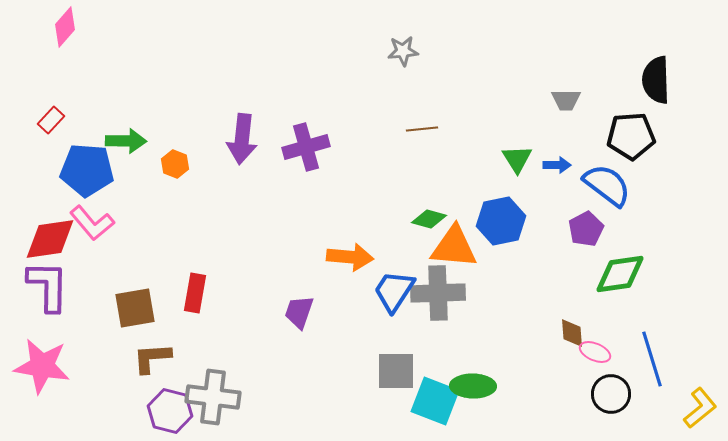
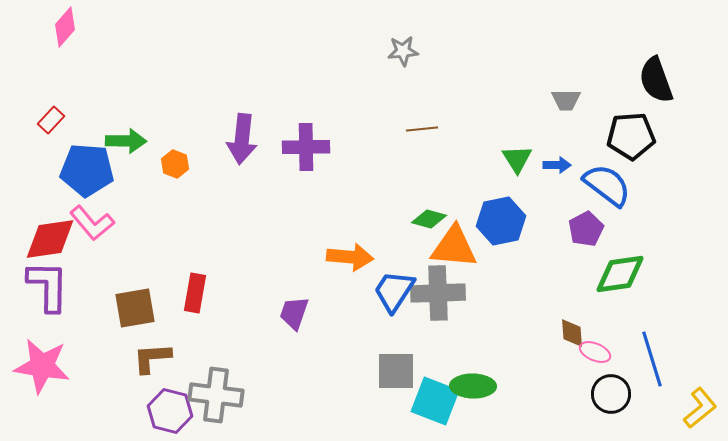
black semicircle at (656, 80): rotated 18 degrees counterclockwise
purple cross at (306, 147): rotated 15 degrees clockwise
purple trapezoid at (299, 312): moved 5 px left, 1 px down
gray cross at (213, 397): moved 3 px right, 2 px up
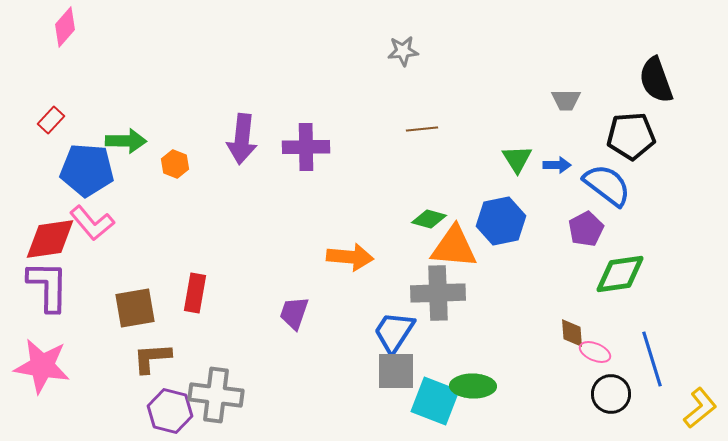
blue trapezoid at (394, 291): moved 41 px down
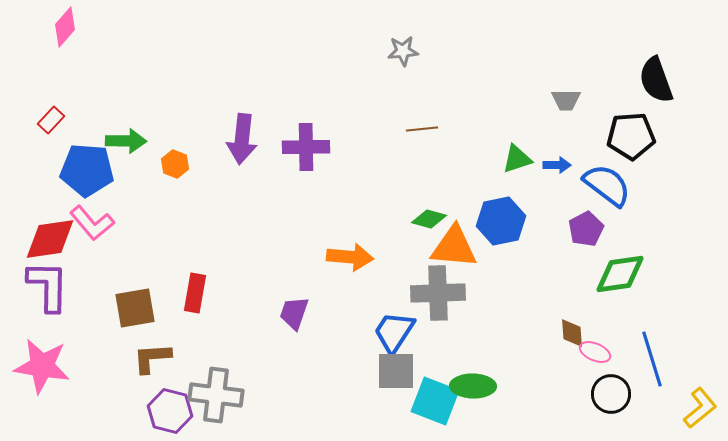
green triangle at (517, 159): rotated 44 degrees clockwise
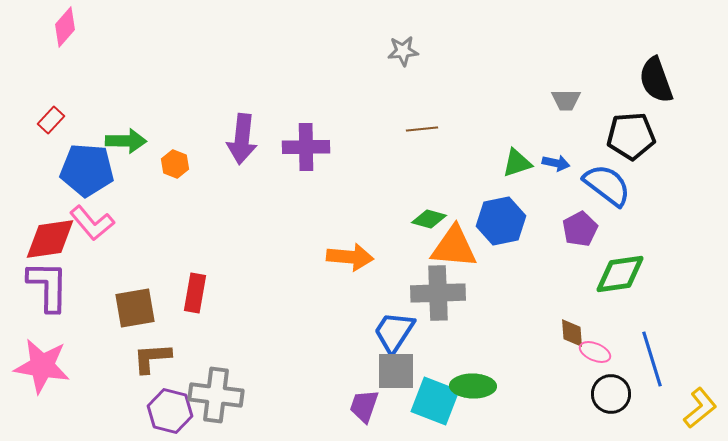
green triangle at (517, 159): moved 4 px down
blue arrow at (557, 165): moved 1 px left, 2 px up; rotated 12 degrees clockwise
purple pentagon at (586, 229): moved 6 px left
purple trapezoid at (294, 313): moved 70 px right, 93 px down
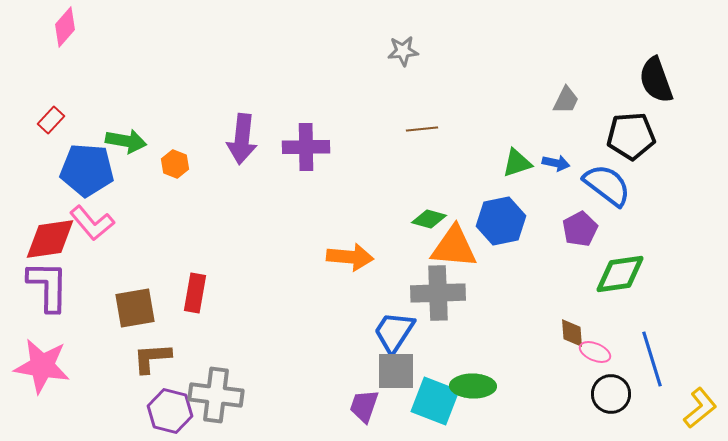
gray trapezoid at (566, 100): rotated 64 degrees counterclockwise
green arrow at (126, 141): rotated 9 degrees clockwise
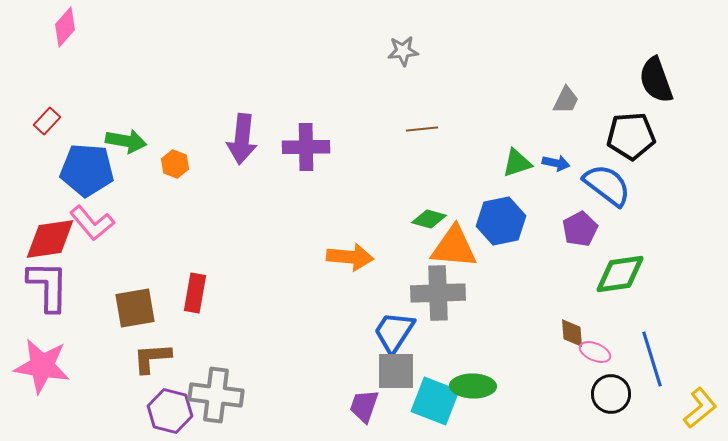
red rectangle at (51, 120): moved 4 px left, 1 px down
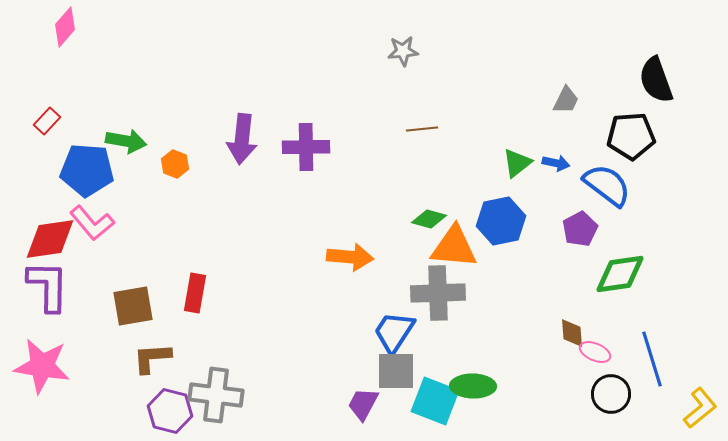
green triangle at (517, 163): rotated 20 degrees counterclockwise
brown square at (135, 308): moved 2 px left, 2 px up
purple trapezoid at (364, 406): moved 1 px left, 2 px up; rotated 9 degrees clockwise
